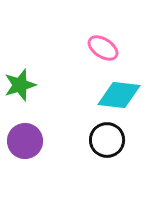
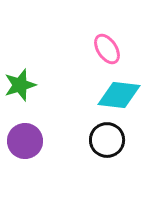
pink ellipse: moved 4 px right, 1 px down; rotated 24 degrees clockwise
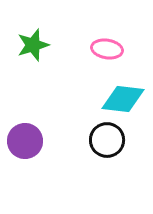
pink ellipse: rotated 48 degrees counterclockwise
green star: moved 13 px right, 40 px up
cyan diamond: moved 4 px right, 4 px down
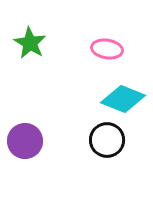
green star: moved 3 px left, 2 px up; rotated 24 degrees counterclockwise
cyan diamond: rotated 15 degrees clockwise
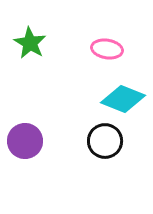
black circle: moved 2 px left, 1 px down
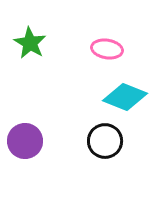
cyan diamond: moved 2 px right, 2 px up
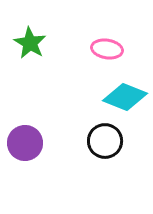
purple circle: moved 2 px down
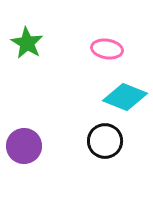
green star: moved 3 px left
purple circle: moved 1 px left, 3 px down
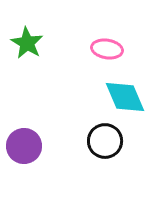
cyan diamond: rotated 45 degrees clockwise
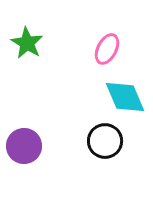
pink ellipse: rotated 72 degrees counterclockwise
